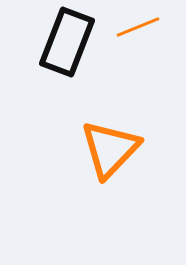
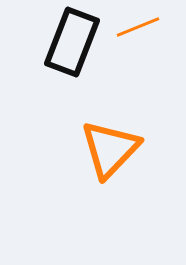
black rectangle: moved 5 px right
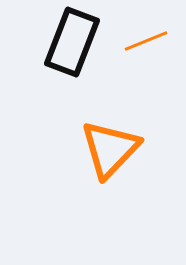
orange line: moved 8 px right, 14 px down
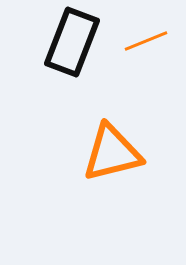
orange triangle: moved 2 px right, 4 px down; rotated 32 degrees clockwise
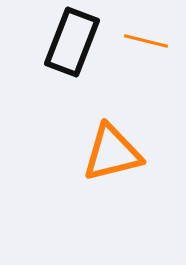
orange line: rotated 36 degrees clockwise
